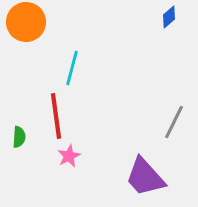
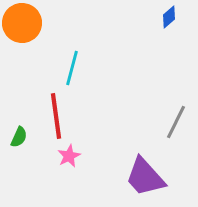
orange circle: moved 4 px left, 1 px down
gray line: moved 2 px right
green semicircle: rotated 20 degrees clockwise
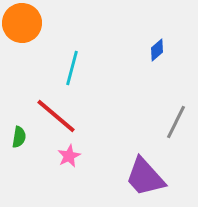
blue diamond: moved 12 px left, 33 px down
red line: rotated 42 degrees counterclockwise
green semicircle: rotated 15 degrees counterclockwise
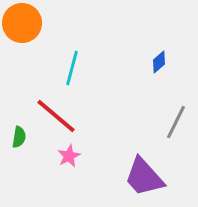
blue diamond: moved 2 px right, 12 px down
purple trapezoid: moved 1 px left
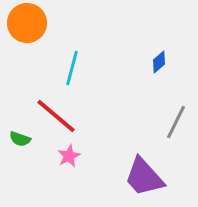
orange circle: moved 5 px right
green semicircle: moved 1 px right, 2 px down; rotated 100 degrees clockwise
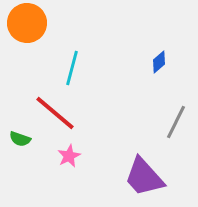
red line: moved 1 px left, 3 px up
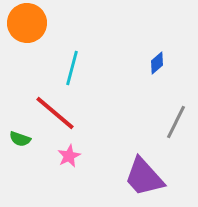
blue diamond: moved 2 px left, 1 px down
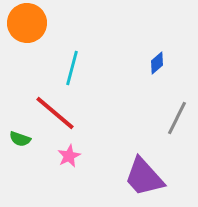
gray line: moved 1 px right, 4 px up
